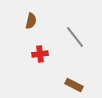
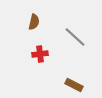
brown semicircle: moved 3 px right, 1 px down
gray line: rotated 10 degrees counterclockwise
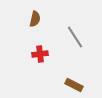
brown semicircle: moved 1 px right, 3 px up
gray line: rotated 15 degrees clockwise
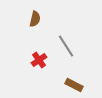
gray line: moved 9 px left, 9 px down
red cross: moved 1 px left, 6 px down; rotated 28 degrees counterclockwise
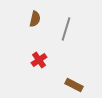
gray line: moved 17 px up; rotated 50 degrees clockwise
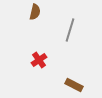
brown semicircle: moved 7 px up
gray line: moved 4 px right, 1 px down
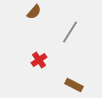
brown semicircle: moved 1 px left; rotated 28 degrees clockwise
gray line: moved 2 px down; rotated 15 degrees clockwise
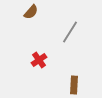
brown semicircle: moved 3 px left
brown rectangle: rotated 66 degrees clockwise
